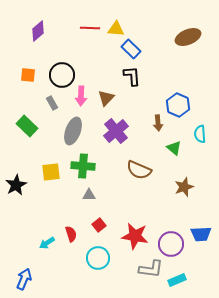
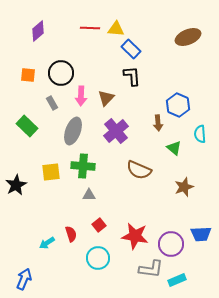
black circle: moved 1 px left, 2 px up
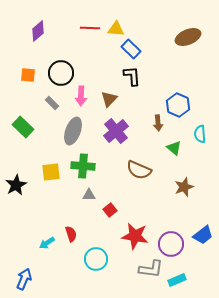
brown triangle: moved 3 px right, 1 px down
gray rectangle: rotated 16 degrees counterclockwise
green rectangle: moved 4 px left, 1 px down
red square: moved 11 px right, 15 px up
blue trapezoid: moved 2 px right, 1 px down; rotated 35 degrees counterclockwise
cyan circle: moved 2 px left, 1 px down
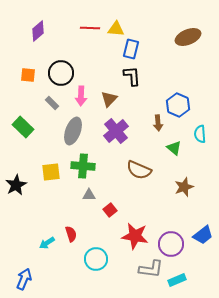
blue rectangle: rotated 60 degrees clockwise
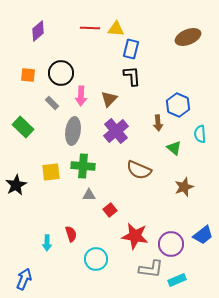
gray ellipse: rotated 12 degrees counterclockwise
cyan arrow: rotated 56 degrees counterclockwise
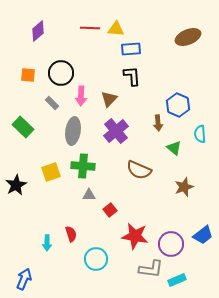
blue rectangle: rotated 72 degrees clockwise
yellow square: rotated 12 degrees counterclockwise
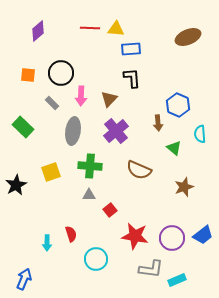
black L-shape: moved 2 px down
green cross: moved 7 px right
purple circle: moved 1 px right, 6 px up
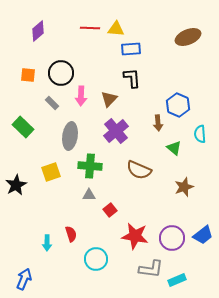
gray ellipse: moved 3 px left, 5 px down
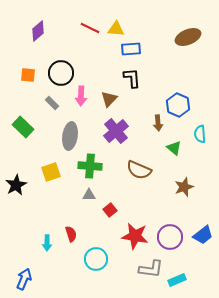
red line: rotated 24 degrees clockwise
purple circle: moved 2 px left, 1 px up
